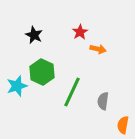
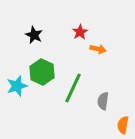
green line: moved 1 px right, 4 px up
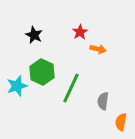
green line: moved 2 px left
orange semicircle: moved 2 px left, 3 px up
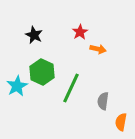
cyan star: rotated 10 degrees counterclockwise
